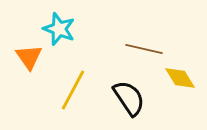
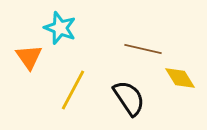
cyan star: moved 1 px right, 1 px up
brown line: moved 1 px left
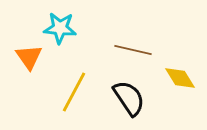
cyan star: rotated 16 degrees counterclockwise
brown line: moved 10 px left, 1 px down
yellow line: moved 1 px right, 2 px down
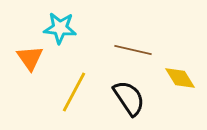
orange triangle: moved 1 px right, 1 px down
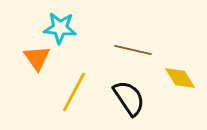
orange triangle: moved 7 px right
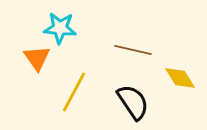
black semicircle: moved 4 px right, 4 px down
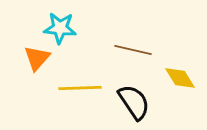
orange triangle: rotated 16 degrees clockwise
yellow line: moved 6 px right, 4 px up; rotated 60 degrees clockwise
black semicircle: moved 1 px right
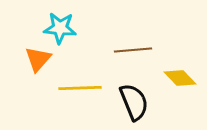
brown line: rotated 18 degrees counterclockwise
orange triangle: moved 1 px right, 1 px down
yellow diamond: rotated 12 degrees counterclockwise
black semicircle: rotated 12 degrees clockwise
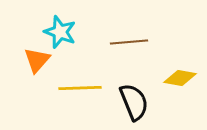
cyan star: moved 4 px down; rotated 16 degrees clockwise
brown line: moved 4 px left, 8 px up
orange triangle: moved 1 px left, 1 px down
yellow diamond: rotated 36 degrees counterclockwise
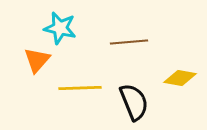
cyan star: moved 4 px up; rotated 8 degrees counterclockwise
